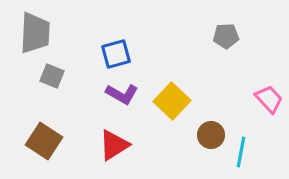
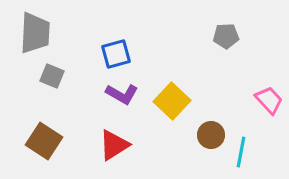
pink trapezoid: moved 1 px down
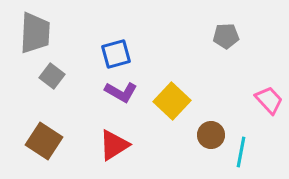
gray square: rotated 15 degrees clockwise
purple L-shape: moved 1 px left, 2 px up
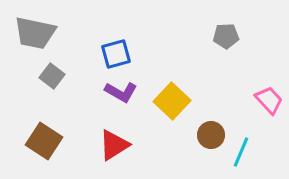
gray trapezoid: rotated 99 degrees clockwise
cyan line: rotated 12 degrees clockwise
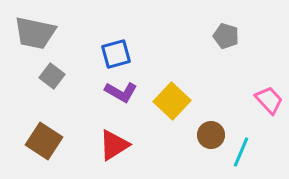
gray pentagon: rotated 20 degrees clockwise
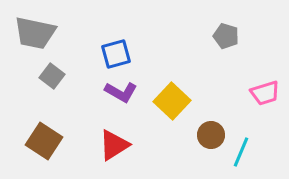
pink trapezoid: moved 4 px left, 7 px up; rotated 116 degrees clockwise
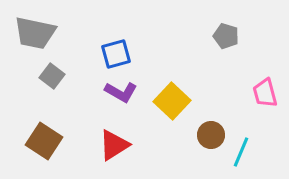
pink trapezoid: rotated 92 degrees clockwise
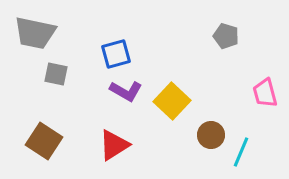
gray square: moved 4 px right, 2 px up; rotated 25 degrees counterclockwise
purple L-shape: moved 5 px right, 1 px up
